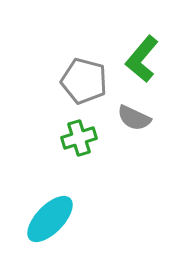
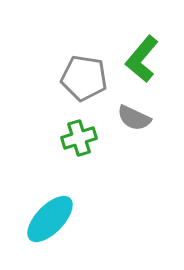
gray pentagon: moved 3 px up; rotated 6 degrees counterclockwise
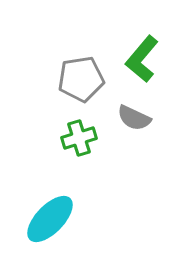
gray pentagon: moved 3 px left, 1 px down; rotated 18 degrees counterclockwise
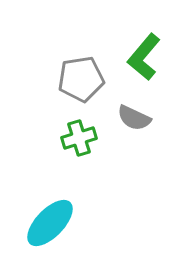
green L-shape: moved 2 px right, 2 px up
cyan ellipse: moved 4 px down
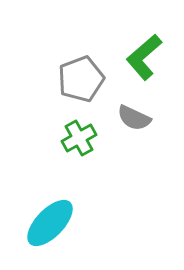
green L-shape: rotated 9 degrees clockwise
gray pentagon: rotated 12 degrees counterclockwise
green cross: rotated 12 degrees counterclockwise
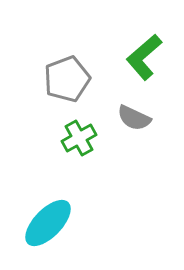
gray pentagon: moved 14 px left
cyan ellipse: moved 2 px left
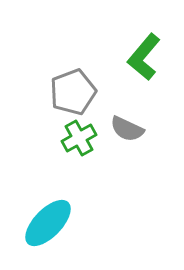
green L-shape: rotated 9 degrees counterclockwise
gray pentagon: moved 6 px right, 13 px down
gray semicircle: moved 7 px left, 11 px down
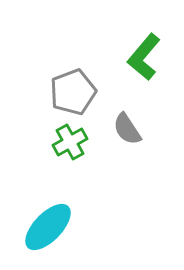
gray semicircle: rotated 32 degrees clockwise
green cross: moved 9 px left, 4 px down
cyan ellipse: moved 4 px down
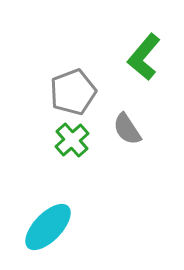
green cross: moved 2 px right, 2 px up; rotated 12 degrees counterclockwise
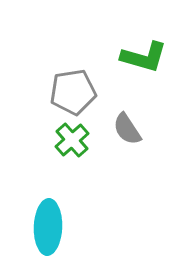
green L-shape: rotated 114 degrees counterclockwise
gray pentagon: rotated 12 degrees clockwise
cyan ellipse: rotated 42 degrees counterclockwise
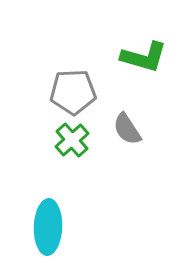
gray pentagon: rotated 6 degrees clockwise
